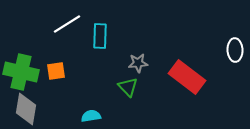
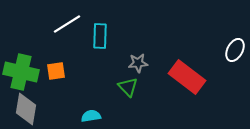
white ellipse: rotated 30 degrees clockwise
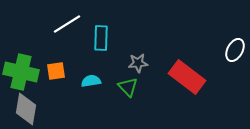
cyan rectangle: moved 1 px right, 2 px down
cyan semicircle: moved 35 px up
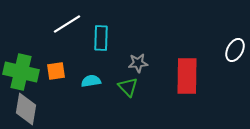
red rectangle: moved 1 px up; rotated 54 degrees clockwise
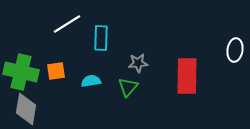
white ellipse: rotated 20 degrees counterclockwise
green triangle: rotated 25 degrees clockwise
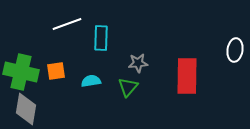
white line: rotated 12 degrees clockwise
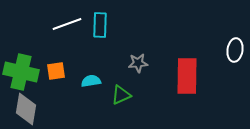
cyan rectangle: moved 1 px left, 13 px up
green triangle: moved 7 px left, 8 px down; rotated 25 degrees clockwise
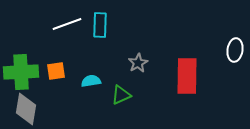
gray star: rotated 24 degrees counterclockwise
green cross: rotated 16 degrees counterclockwise
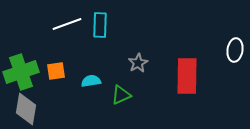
green cross: rotated 16 degrees counterclockwise
